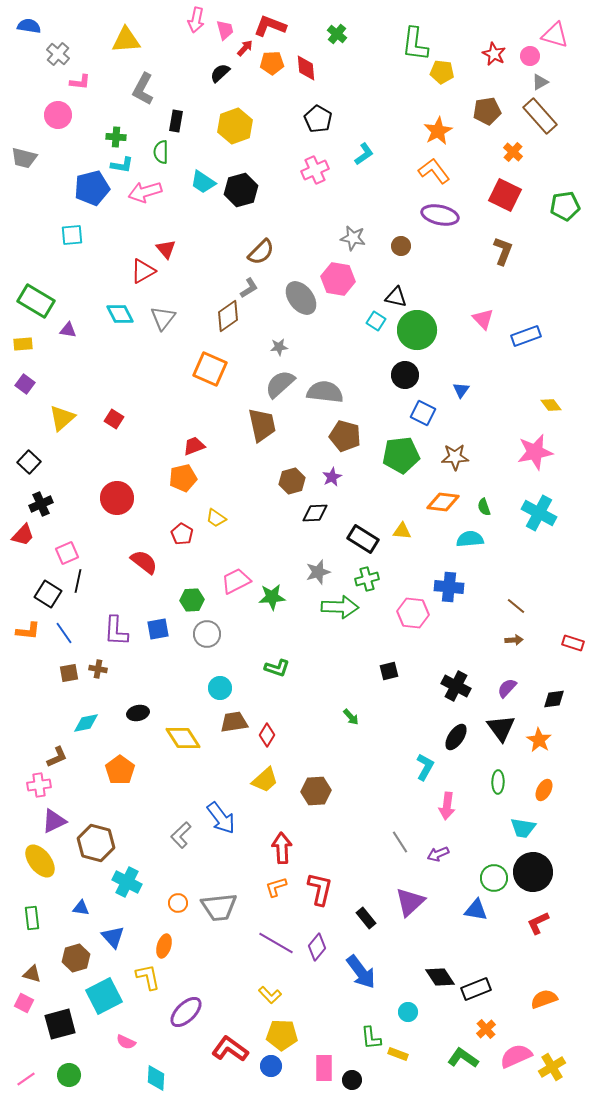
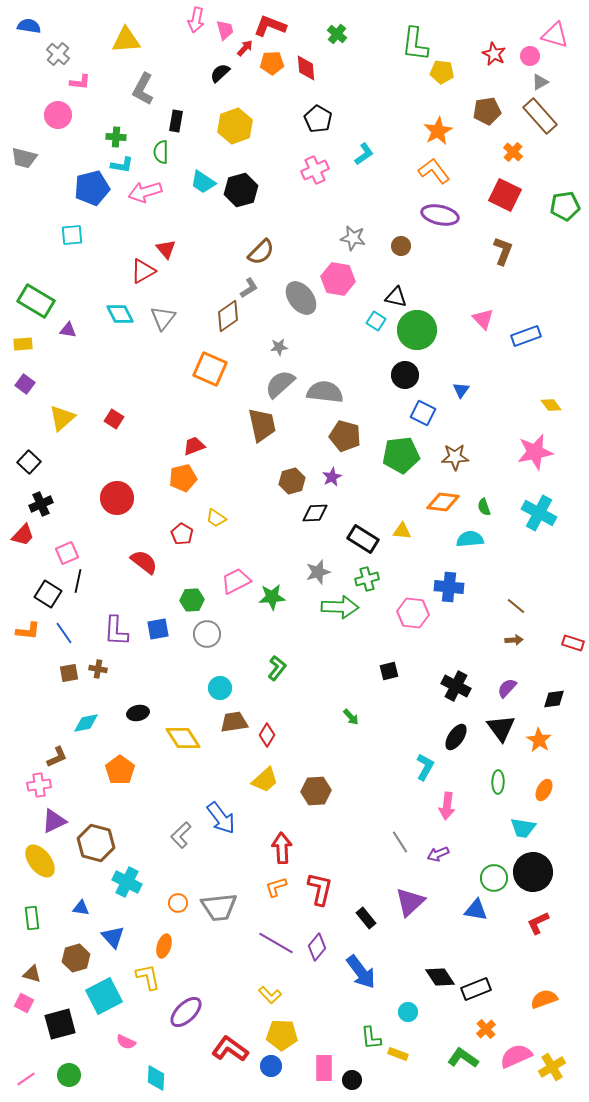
green L-shape at (277, 668): rotated 70 degrees counterclockwise
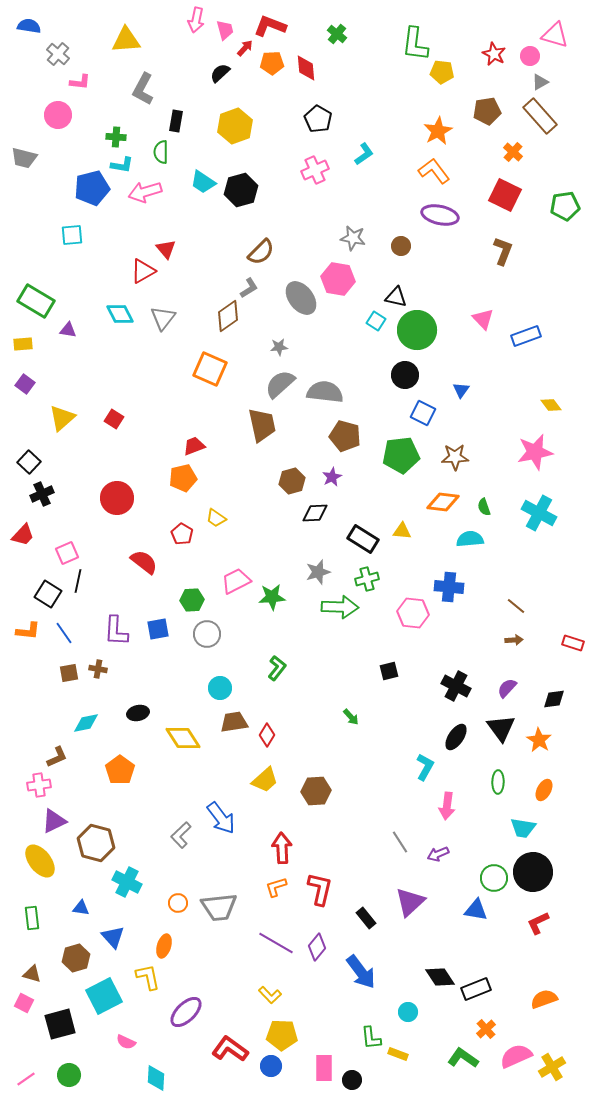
black cross at (41, 504): moved 1 px right, 10 px up
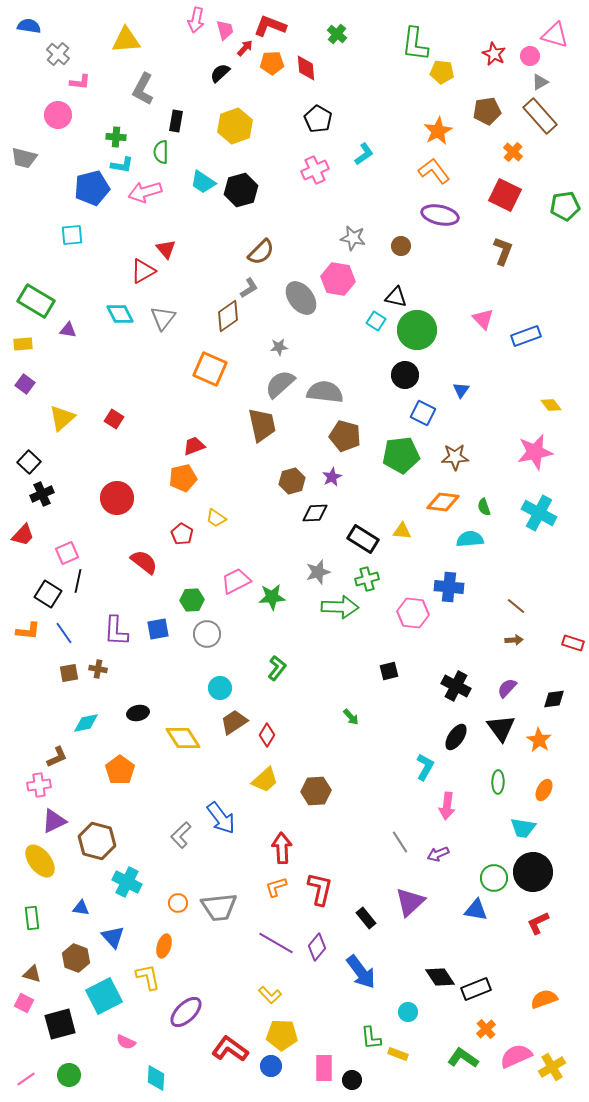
brown trapezoid at (234, 722): rotated 24 degrees counterclockwise
brown hexagon at (96, 843): moved 1 px right, 2 px up
brown hexagon at (76, 958): rotated 24 degrees counterclockwise
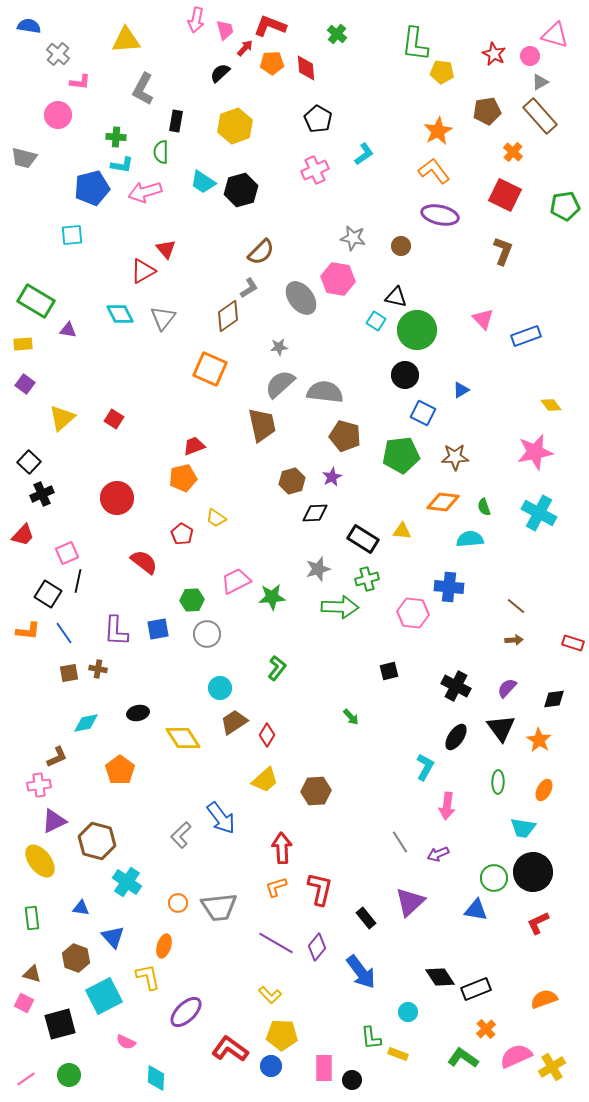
blue triangle at (461, 390): rotated 24 degrees clockwise
gray star at (318, 572): moved 3 px up
cyan cross at (127, 882): rotated 8 degrees clockwise
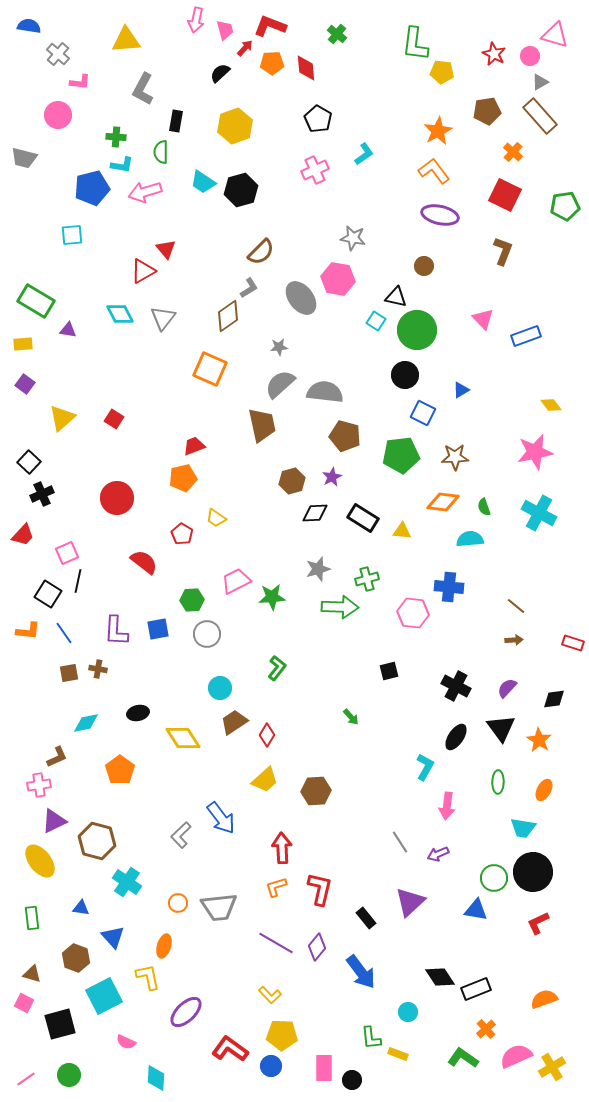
brown circle at (401, 246): moved 23 px right, 20 px down
black rectangle at (363, 539): moved 21 px up
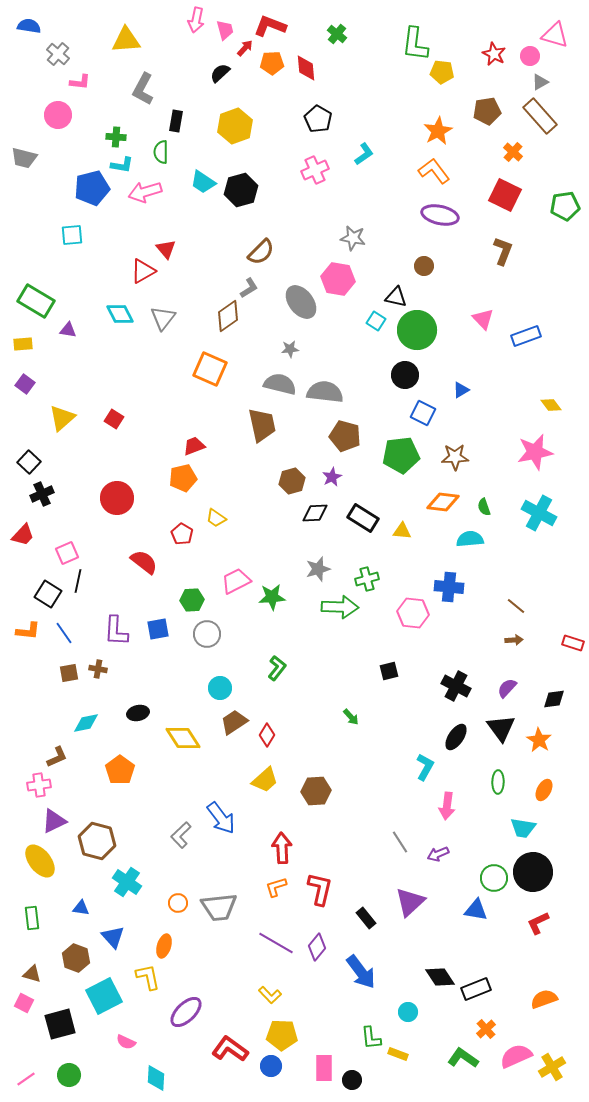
gray ellipse at (301, 298): moved 4 px down
gray star at (279, 347): moved 11 px right, 2 px down
gray semicircle at (280, 384): rotated 56 degrees clockwise
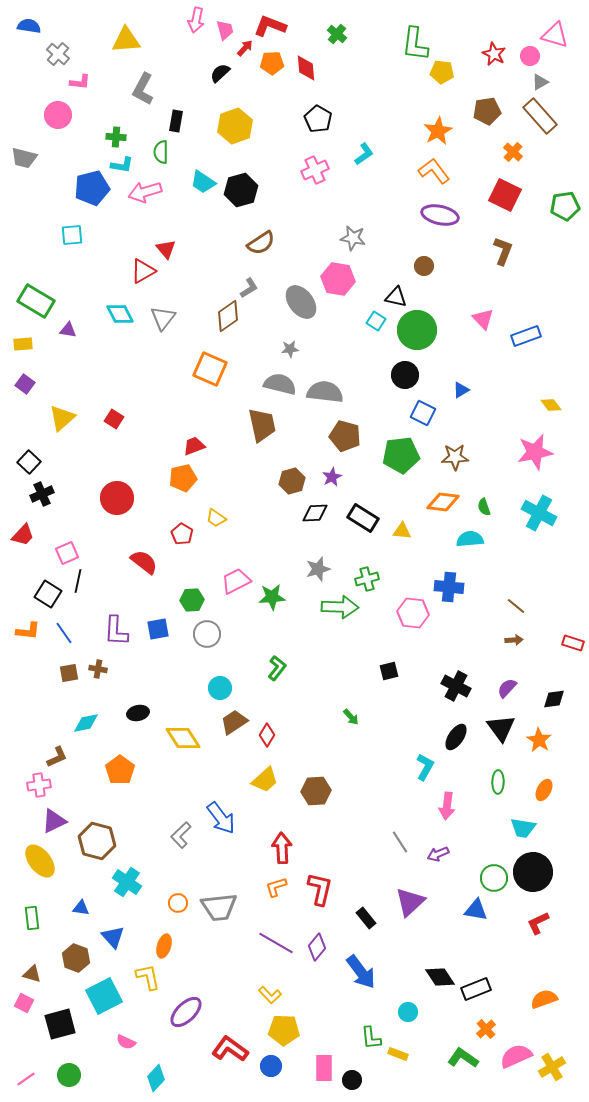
brown semicircle at (261, 252): moved 9 px up; rotated 12 degrees clockwise
yellow pentagon at (282, 1035): moved 2 px right, 5 px up
cyan diamond at (156, 1078): rotated 40 degrees clockwise
